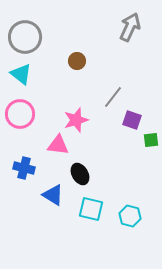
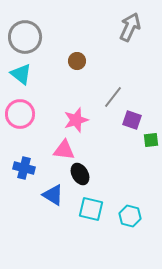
pink triangle: moved 6 px right, 5 px down
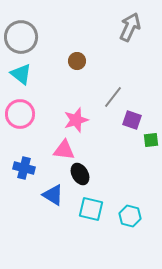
gray circle: moved 4 px left
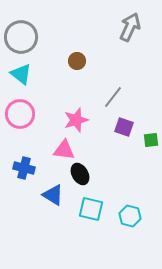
purple square: moved 8 px left, 7 px down
